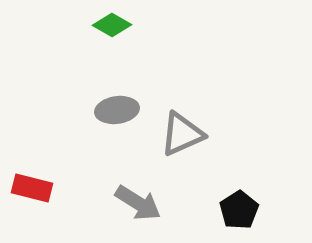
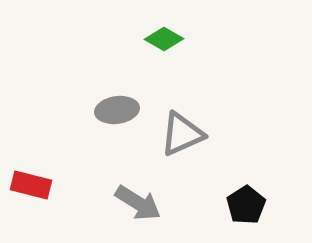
green diamond: moved 52 px right, 14 px down
red rectangle: moved 1 px left, 3 px up
black pentagon: moved 7 px right, 5 px up
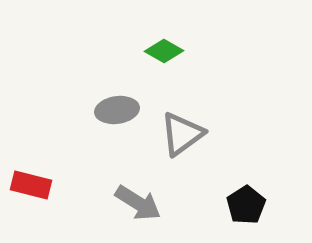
green diamond: moved 12 px down
gray triangle: rotated 12 degrees counterclockwise
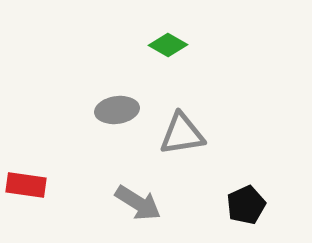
green diamond: moved 4 px right, 6 px up
gray triangle: rotated 27 degrees clockwise
red rectangle: moved 5 px left; rotated 6 degrees counterclockwise
black pentagon: rotated 9 degrees clockwise
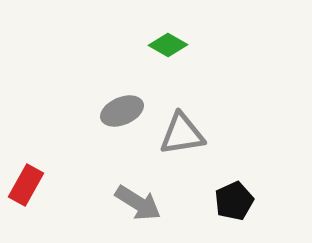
gray ellipse: moved 5 px right, 1 px down; rotated 15 degrees counterclockwise
red rectangle: rotated 69 degrees counterclockwise
black pentagon: moved 12 px left, 4 px up
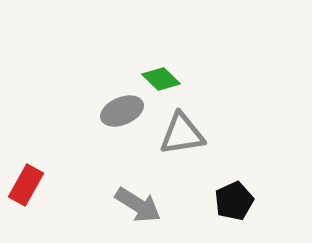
green diamond: moved 7 px left, 34 px down; rotated 15 degrees clockwise
gray arrow: moved 2 px down
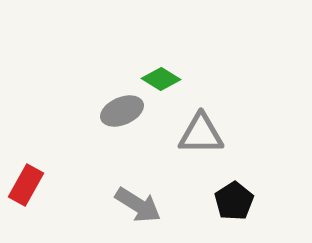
green diamond: rotated 12 degrees counterclockwise
gray triangle: moved 19 px right; rotated 9 degrees clockwise
black pentagon: rotated 9 degrees counterclockwise
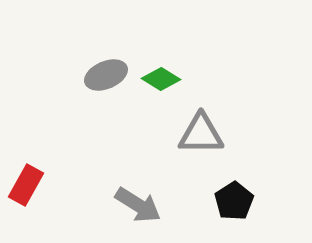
gray ellipse: moved 16 px left, 36 px up
